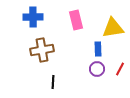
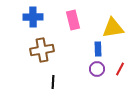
pink rectangle: moved 3 px left
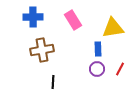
pink rectangle: rotated 18 degrees counterclockwise
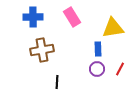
pink rectangle: moved 1 px left, 3 px up
black line: moved 4 px right
